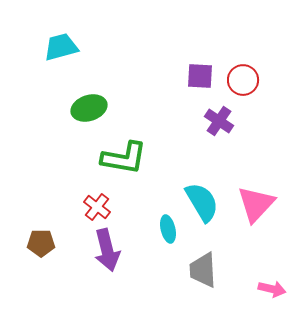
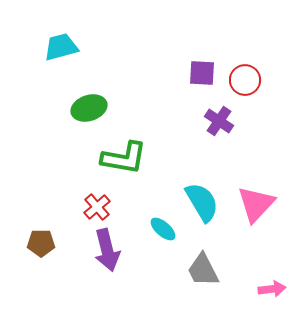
purple square: moved 2 px right, 3 px up
red circle: moved 2 px right
red cross: rotated 12 degrees clockwise
cyan ellipse: moved 5 px left; rotated 36 degrees counterclockwise
gray trapezoid: rotated 24 degrees counterclockwise
pink arrow: rotated 20 degrees counterclockwise
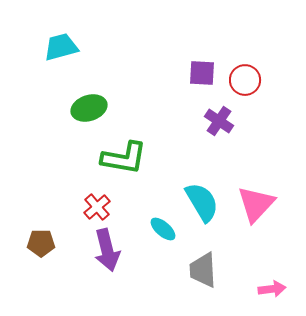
gray trapezoid: rotated 24 degrees clockwise
